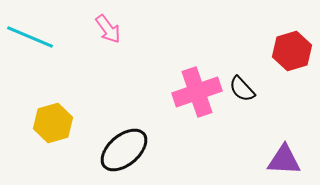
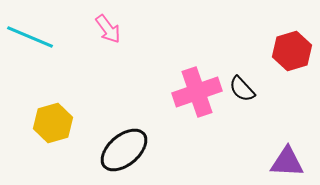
purple triangle: moved 3 px right, 2 px down
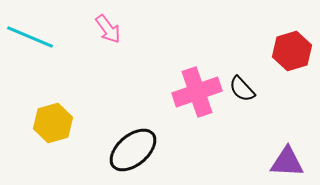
black ellipse: moved 9 px right
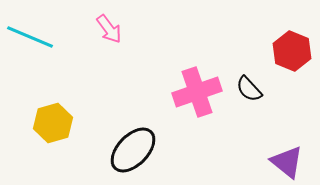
pink arrow: moved 1 px right
red hexagon: rotated 21 degrees counterclockwise
black semicircle: moved 7 px right
black ellipse: rotated 6 degrees counterclockwise
purple triangle: rotated 36 degrees clockwise
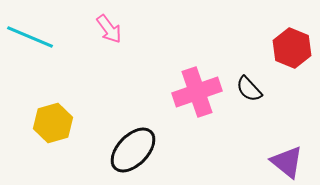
red hexagon: moved 3 px up
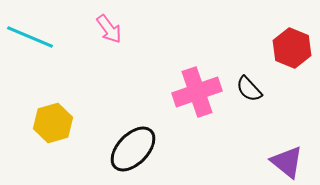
black ellipse: moved 1 px up
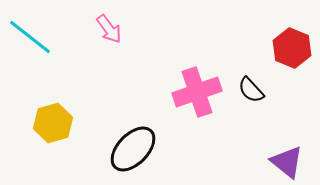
cyan line: rotated 15 degrees clockwise
black semicircle: moved 2 px right, 1 px down
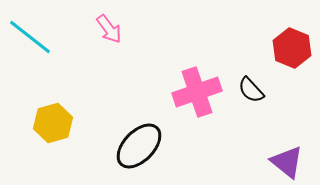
black ellipse: moved 6 px right, 3 px up
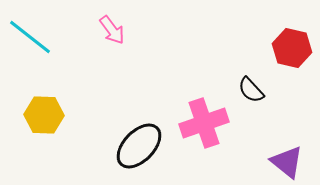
pink arrow: moved 3 px right, 1 px down
red hexagon: rotated 9 degrees counterclockwise
pink cross: moved 7 px right, 31 px down
yellow hexagon: moved 9 px left, 8 px up; rotated 18 degrees clockwise
